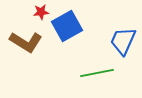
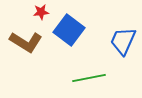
blue square: moved 2 px right, 4 px down; rotated 24 degrees counterclockwise
green line: moved 8 px left, 5 px down
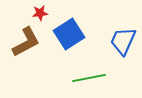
red star: moved 1 px left, 1 px down
blue square: moved 4 px down; rotated 20 degrees clockwise
brown L-shape: rotated 60 degrees counterclockwise
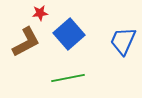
blue square: rotated 8 degrees counterclockwise
green line: moved 21 px left
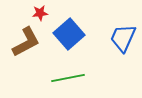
blue trapezoid: moved 3 px up
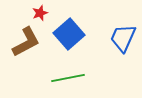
red star: rotated 14 degrees counterclockwise
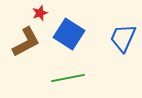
blue square: rotated 16 degrees counterclockwise
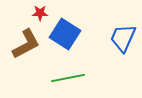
red star: rotated 21 degrees clockwise
blue square: moved 4 px left
brown L-shape: moved 2 px down
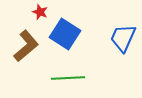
red star: moved 1 px up; rotated 21 degrees clockwise
brown L-shape: moved 2 px down; rotated 12 degrees counterclockwise
green line: rotated 8 degrees clockwise
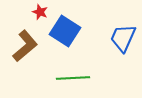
blue square: moved 3 px up
brown L-shape: moved 1 px left
green line: moved 5 px right
